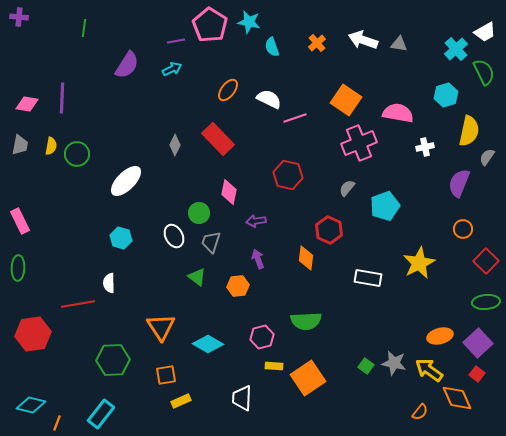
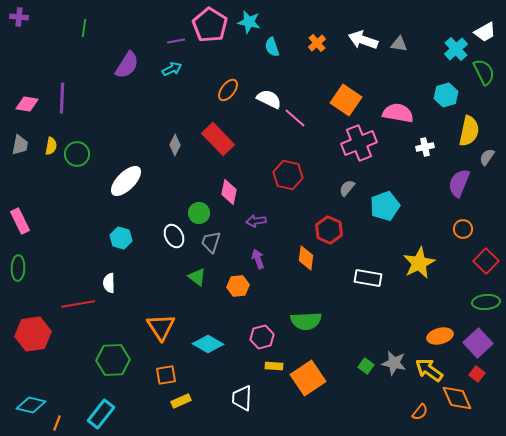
pink line at (295, 118): rotated 60 degrees clockwise
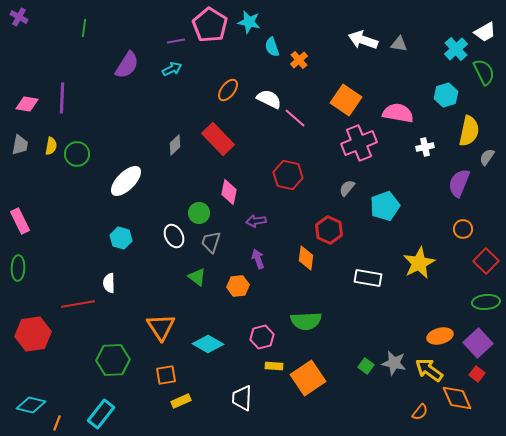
purple cross at (19, 17): rotated 24 degrees clockwise
orange cross at (317, 43): moved 18 px left, 17 px down
gray diamond at (175, 145): rotated 20 degrees clockwise
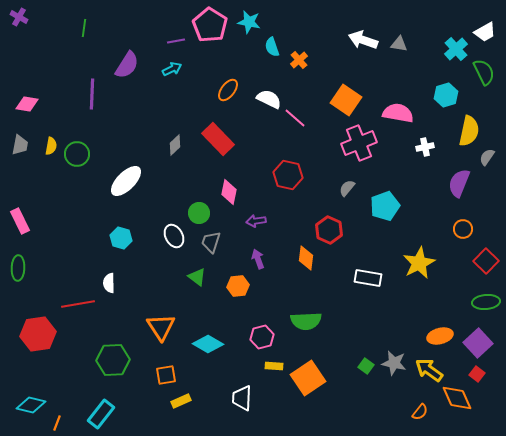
purple line at (62, 98): moved 30 px right, 4 px up
red hexagon at (33, 334): moved 5 px right
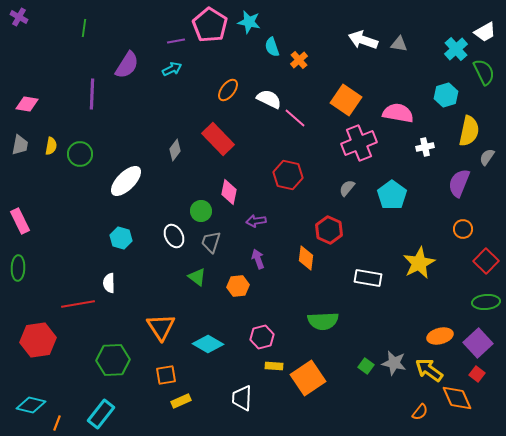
gray diamond at (175, 145): moved 5 px down; rotated 10 degrees counterclockwise
green circle at (77, 154): moved 3 px right
cyan pentagon at (385, 206): moved 7 px right, 11 px up; rotated 16 degrees counterclockwise
green circle at (199, 213): moved 2 px right, 2 px up
green semicircle at (306, 321): moved 17 px right
red hexagon at (38, 334): moved 6 px down
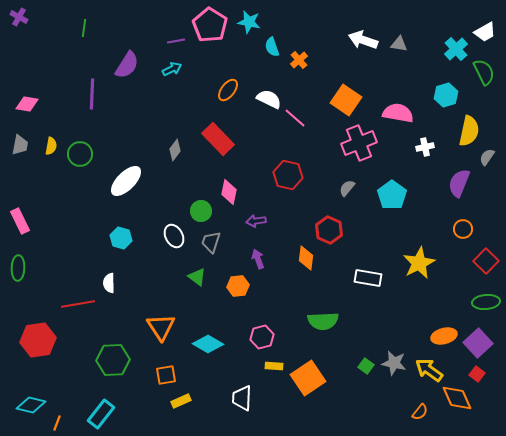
orange ellipse at (440, 336): moved 4 px right
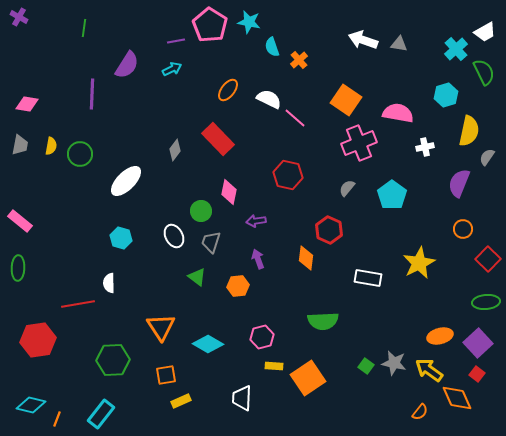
pink rectangle at (20, 221): rotated 25 degrees counterclockwise
red square at (486, 261): moved 2 px right, 2 px up
orange ellipse at (444, 336): moved 4 px left
orange line at (57, 423): moved 4 px up
